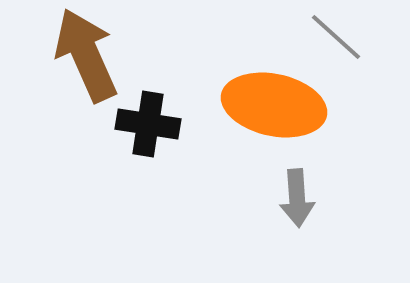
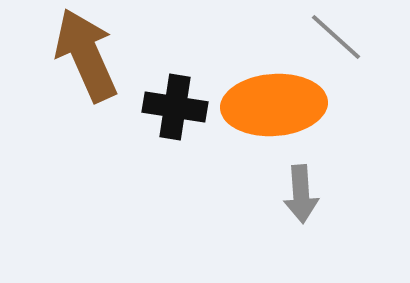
orange ellipse: rotated 16 degrees counterclockwise
black cross: moved 27 px right, 17 px up
gray arrow: moved 4 px right, 4 px up
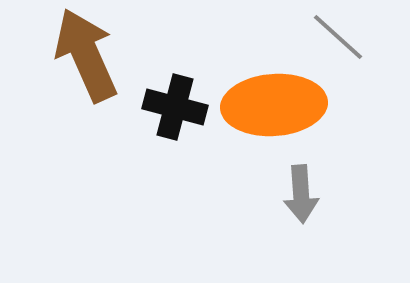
gray line: moved 2 px right
black cross: rotated 6 degrees clockwise
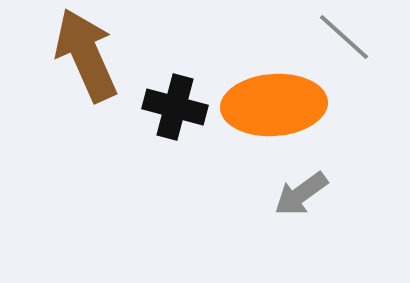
gray line: moved 6 px right
gray arrow: rotated 58 degrees clockwise
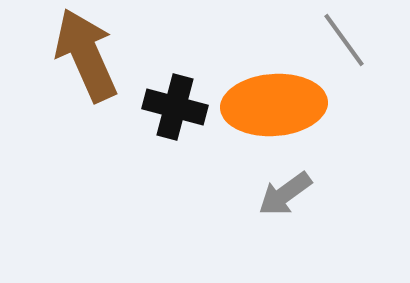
gray line: moved 3 px down; rotated 12 degrees clockwise
gray arrow: moved 16 px left
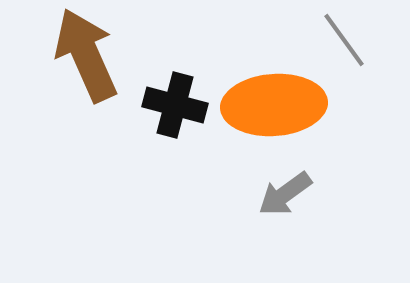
black cross: moved 2 px up
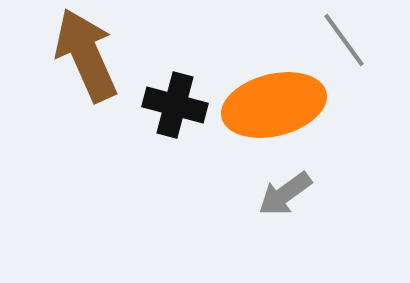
orange ellipse: rotated 10 degrees counterclockwise
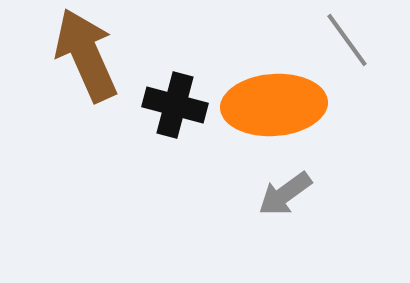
gray line: moved 3 px right
orange ellipse: rotated 10 degrees clockwise
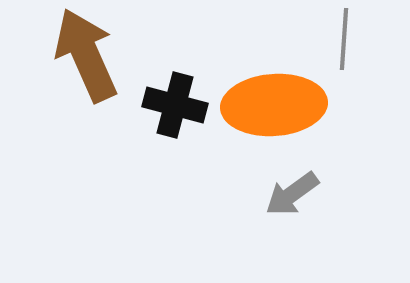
gray line: moved 3 px left, 1 px up; rotated 40 degrees clockwise
gray arrow: moved 7 px right
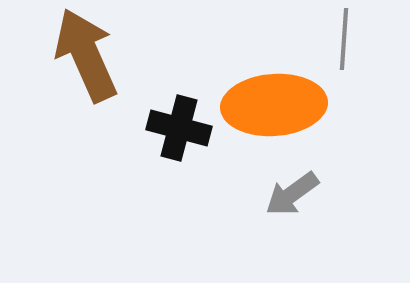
black cross: moved 4 px right, 23 px down
